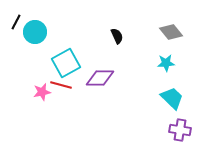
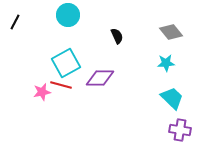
black line: moved 1 px left
cyan circle: moved 33 px right, 17 px up
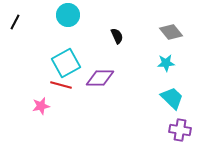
pink star: moved 1 px left, 14 px down
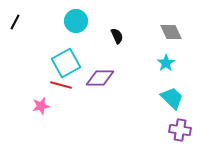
cyan circle: moved 8 px right, 6 px down
gray diamond: rotated 15 degrees clockwise
cyan star: rotated 30 degrees counterclockwise
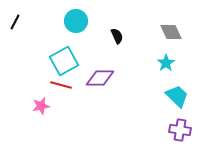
cyan square: moved 2 px left, 2 px up
cyan trapezoid: moved 5 px right, 2 px up
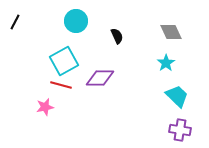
pink star: moved 4 px right, 1 px down
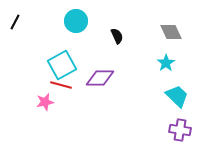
cyan square: moved 2 px left, 4 px down
pink star: moved 5 px up
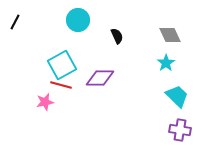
cyan circle: moved 2 px right, 1 px up
gray diamond: moved 1 px left, 3 px down
